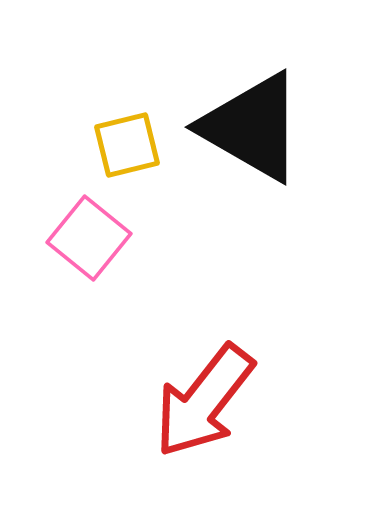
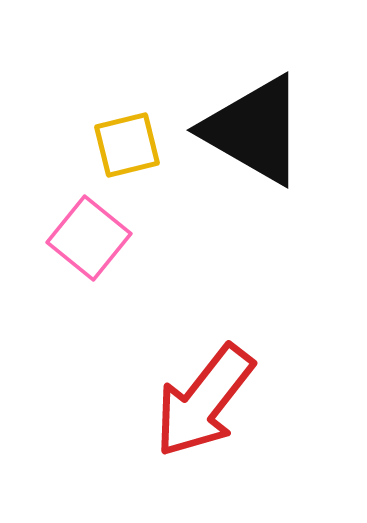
black triangle: moved 2 px right, 3 px down
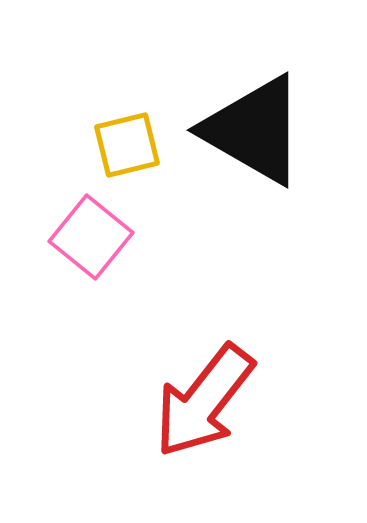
pink square: moved 2 px right, 1 px up
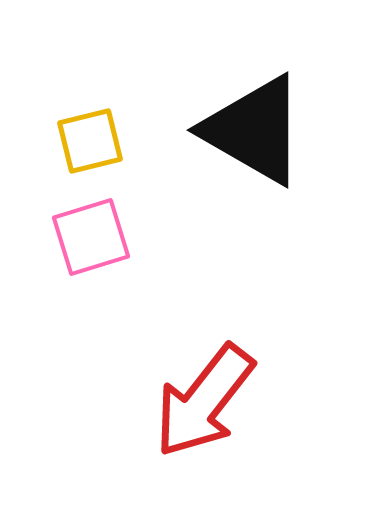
yellow square: moved 37 px left, 4 px up
pink square: rotated 34 degrees clockwise
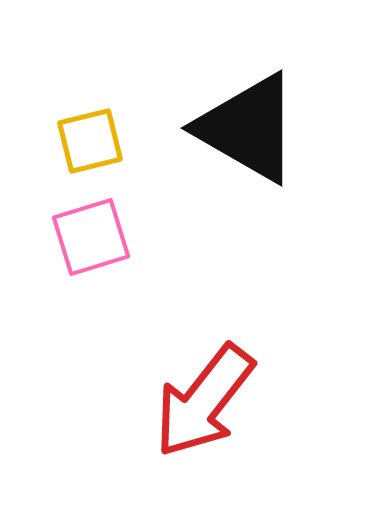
black triangle: moved 6 px left, 2 px up
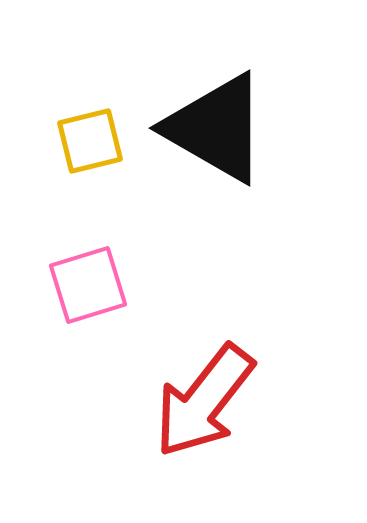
black triangle: moved 32 px left
pink square: moved 3 px left, 48 px down
